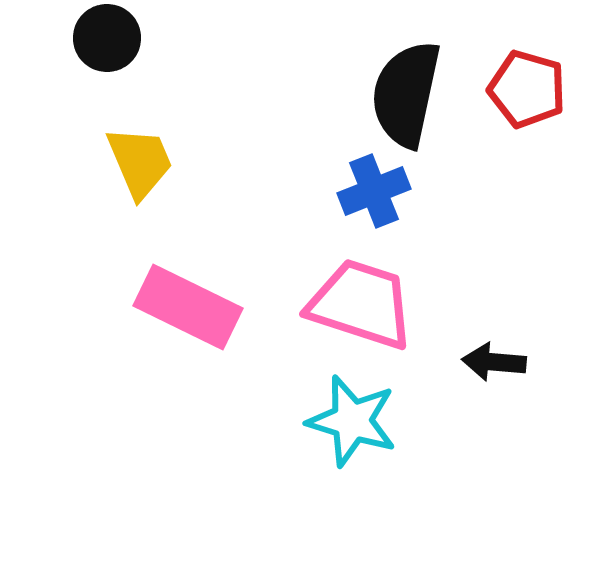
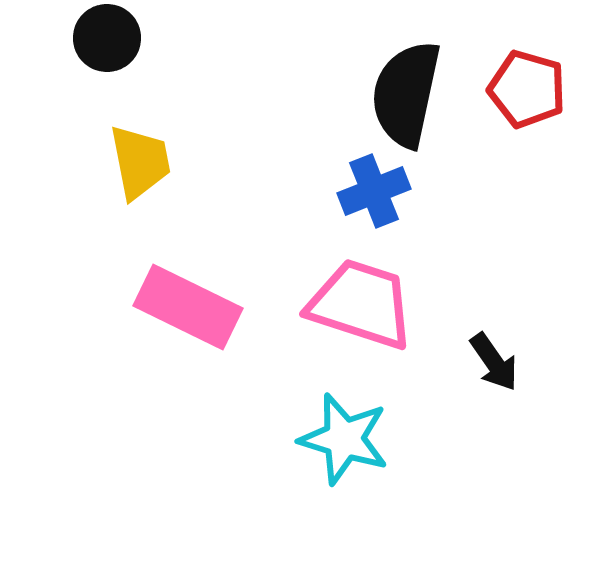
yellow trapezoid: rotated 12 degrees clockwise
black arrow: rotated 130 degrees counterclockwise
cyan star: moved 8 px left, 18 px down
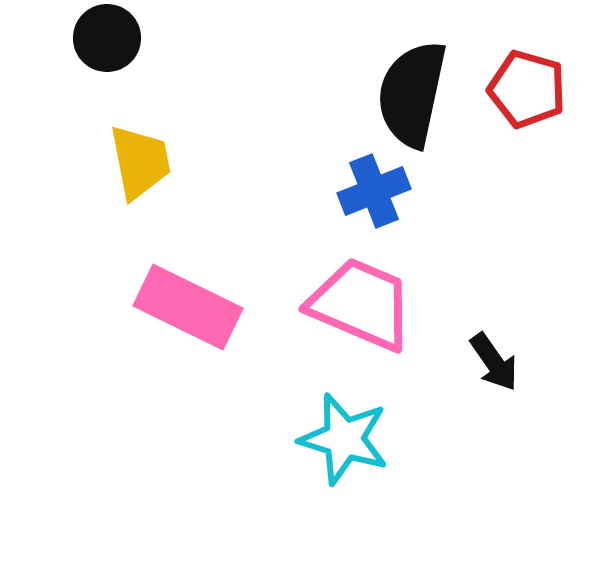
black semicircle: moved 6 px right
pink trapezoid: rotated 5 degrees clockwise
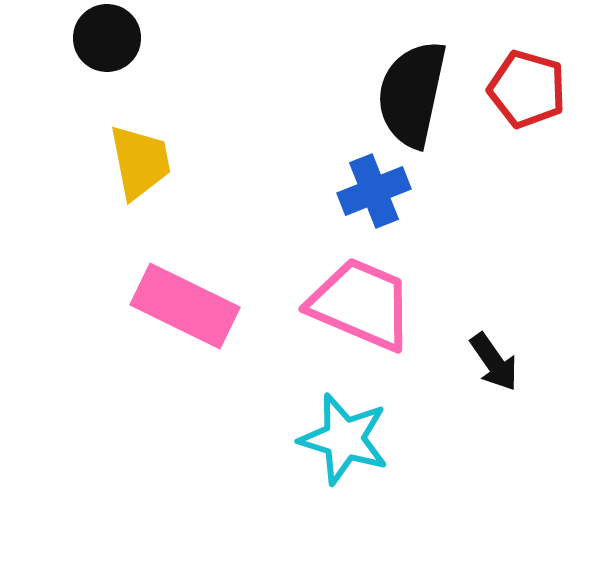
pink rectangle: moved 3 px left, 1 px up
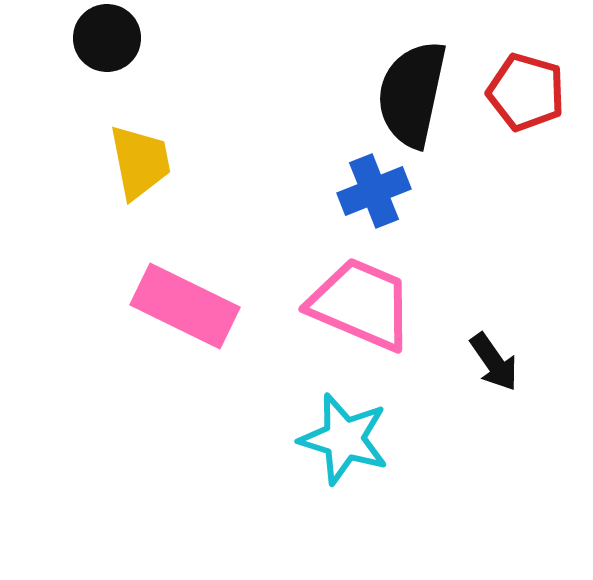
red pentagon: moved 1 px left, 3 px down
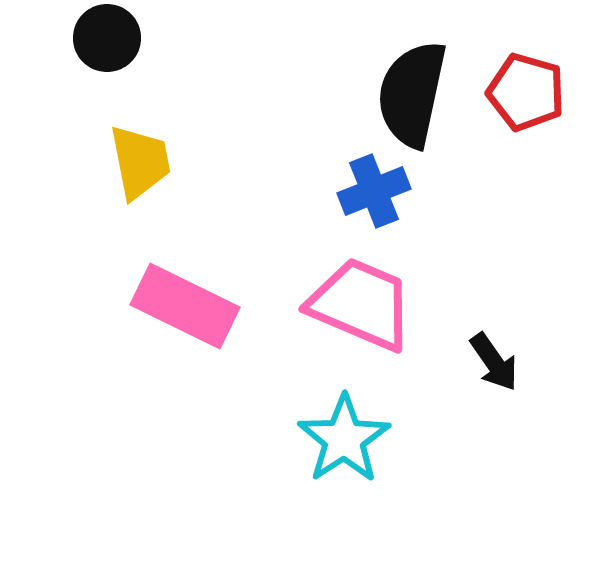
cyan star: rotated 22 degrees clockwise
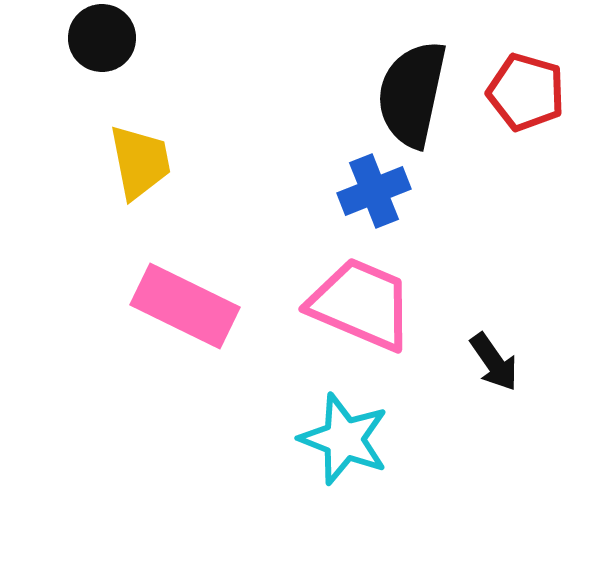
black circle: moved 5 px left
cyan star: rotated 18 degrees counterclockwise
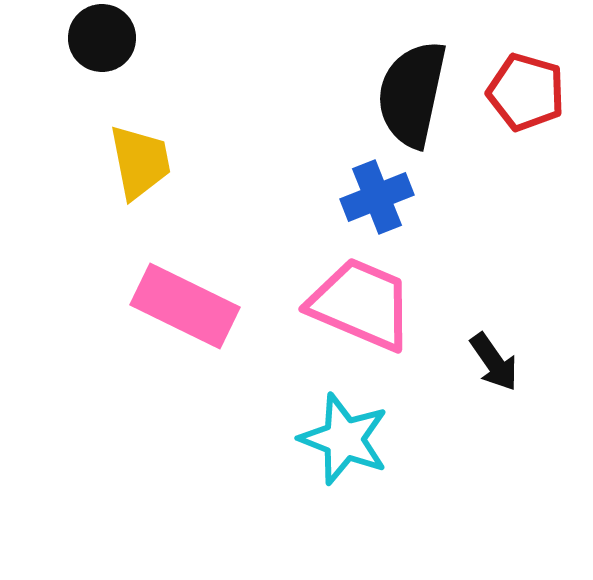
blue cross: moved 3 px right, 6 px down
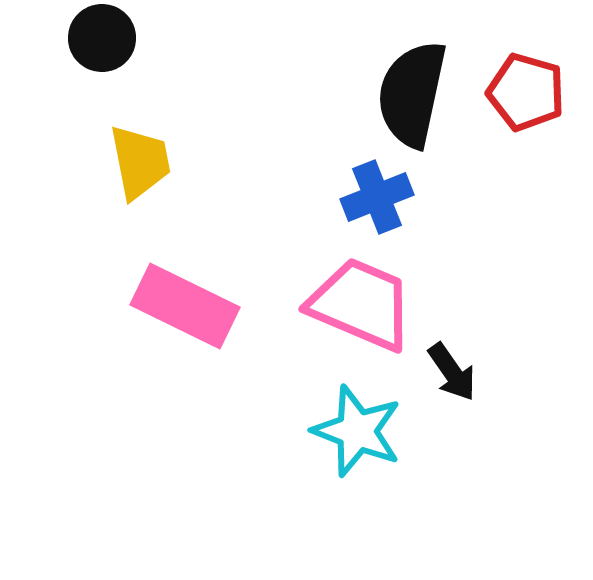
black arrow: moved 42 px left, 10 px down
cyan star: moved 13 px right, 8 px up
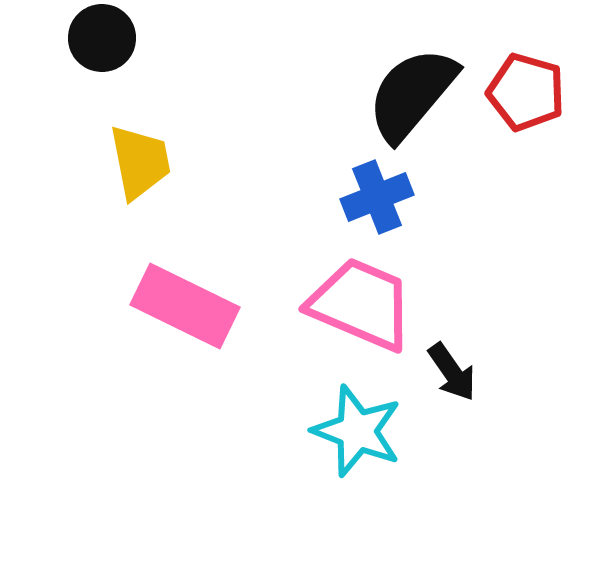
black semicircle: rotated 28 degrees clockwise
